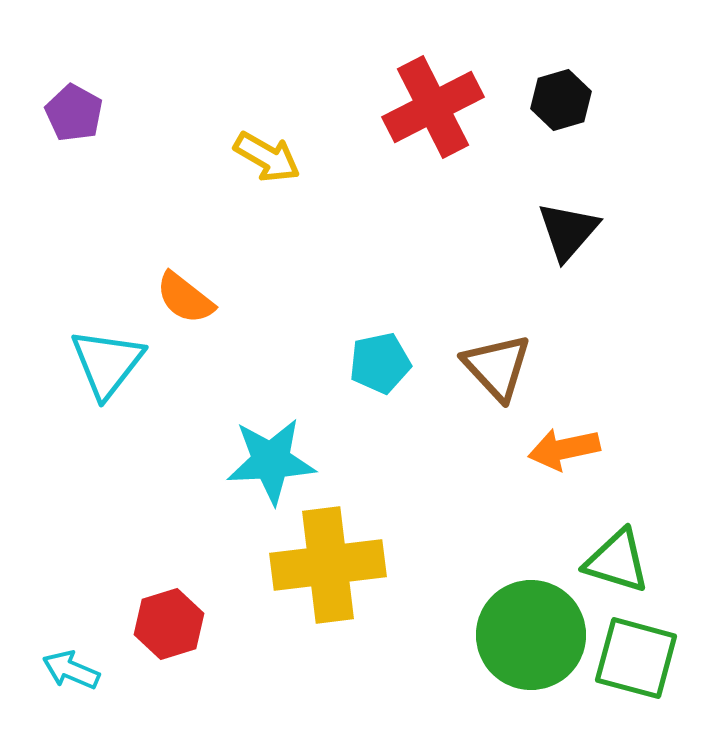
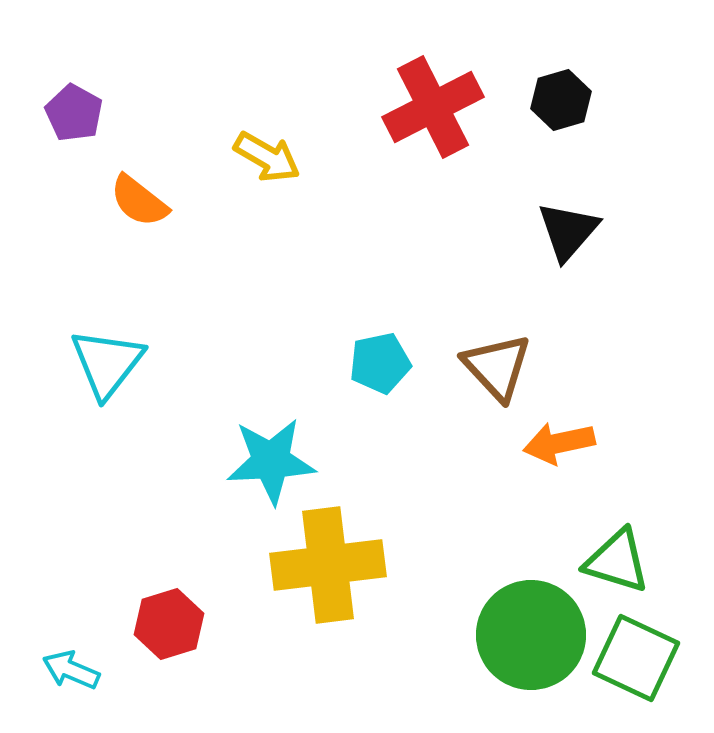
orange semicircle: moved 46 px left, 97 px up
orange arrow: moved 5 px left, 6 px up
green square: rotated 10 degrees clockwise
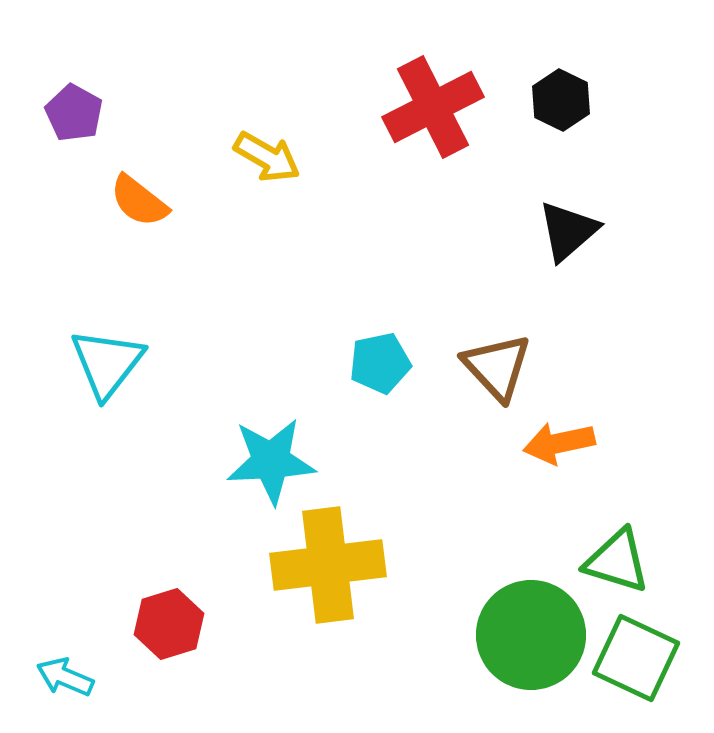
black hexagon: rotated 18 degrees counterclockwise
black triangle: rotated 8 degrees clockwise
cyan arrow: moved 6 px left, 7 px down
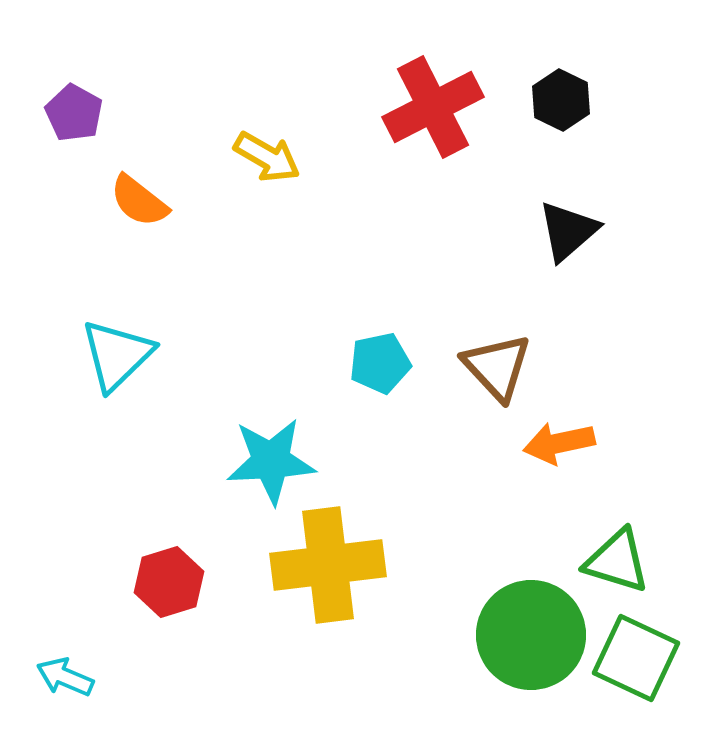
cyan triangle: moved 10 px right, 8 px up; rotated 8 degrees clockwise
red hexagon: moved 42 px up
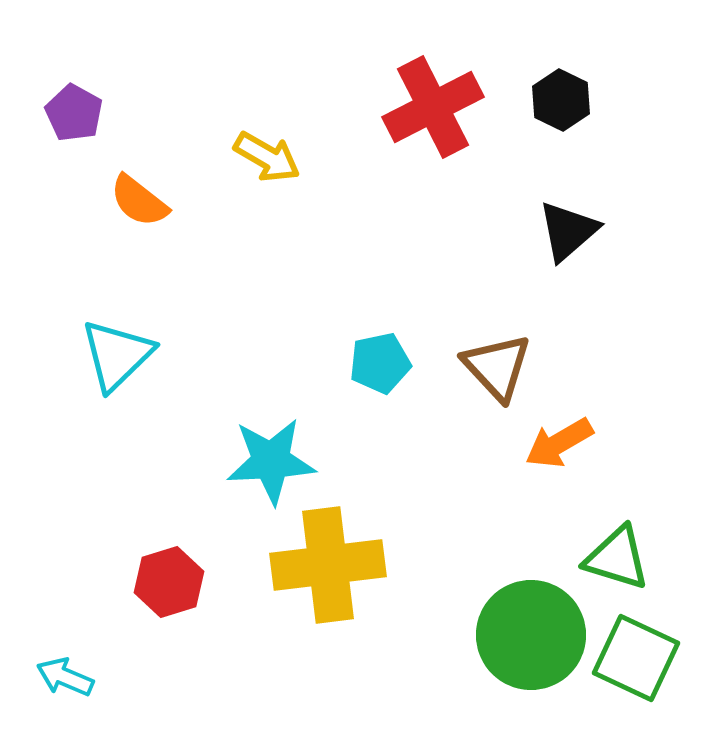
orange arrow: rotated 18 degrees counterclockwise
green triangle: moved 3 px up
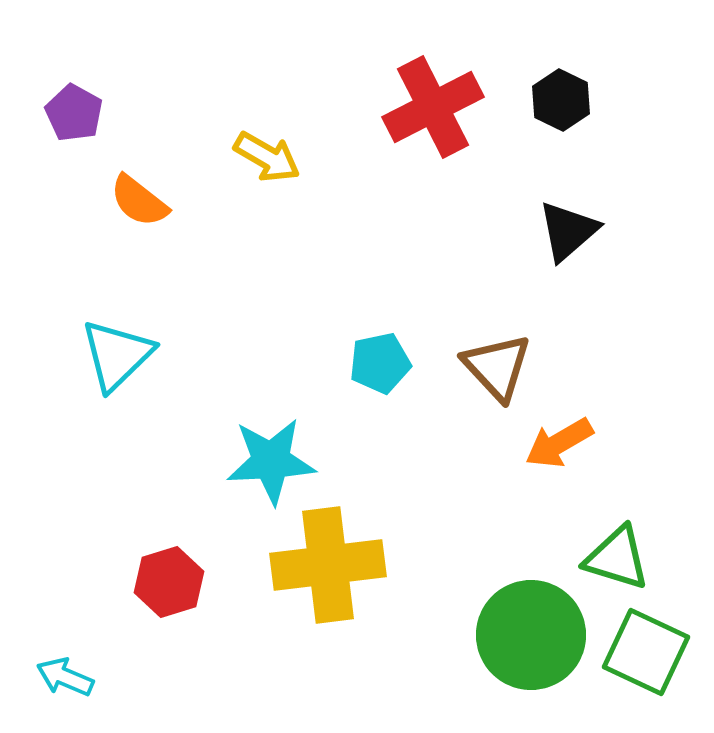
green square: moved 10 px right, 6 px up
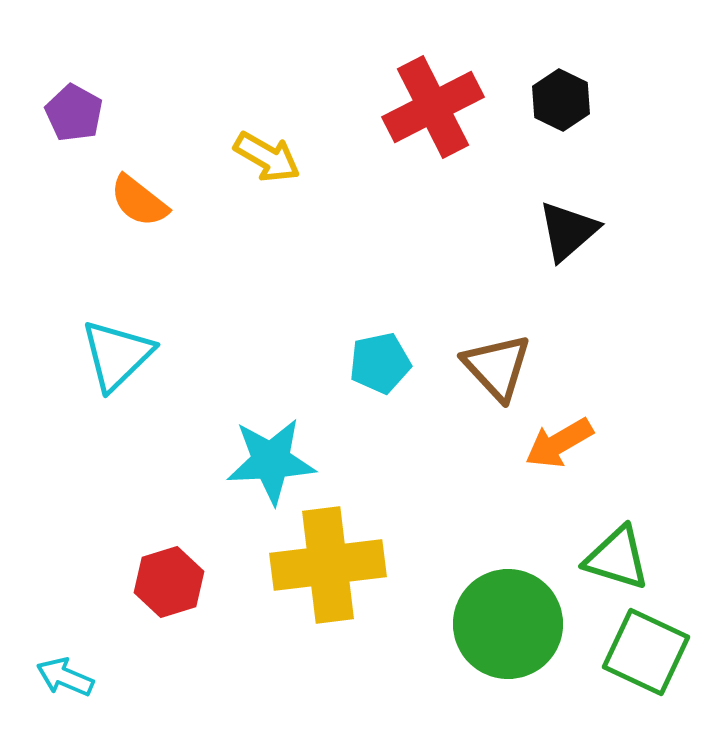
green circle: moved 23 px left, 11 px up
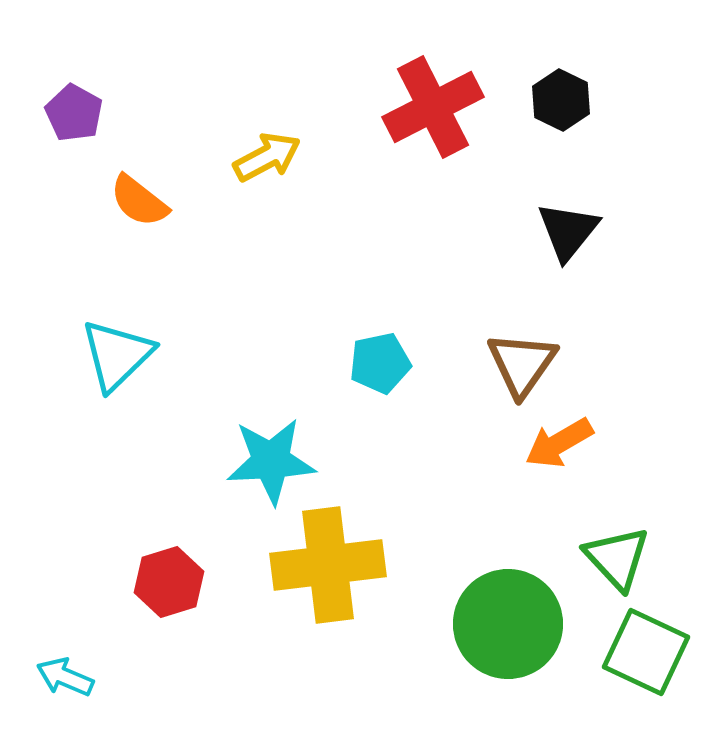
yellow arrow: rotated 58 degrees counterclockwise
black triangle: rotated 10 degrees counterclockwise
brown triangle: moved 25 px right, 3 px up; rotated 18 degrees clockwise
green triangle: rotated 30 degrees clockwise
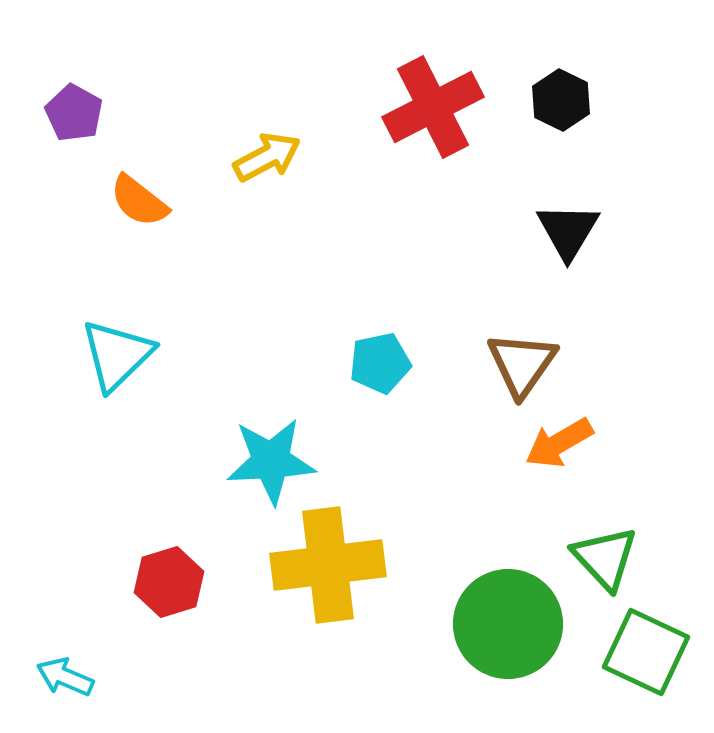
black triangle: rotated 8 degrees counterclockwise
green triangle: moved 12 px left
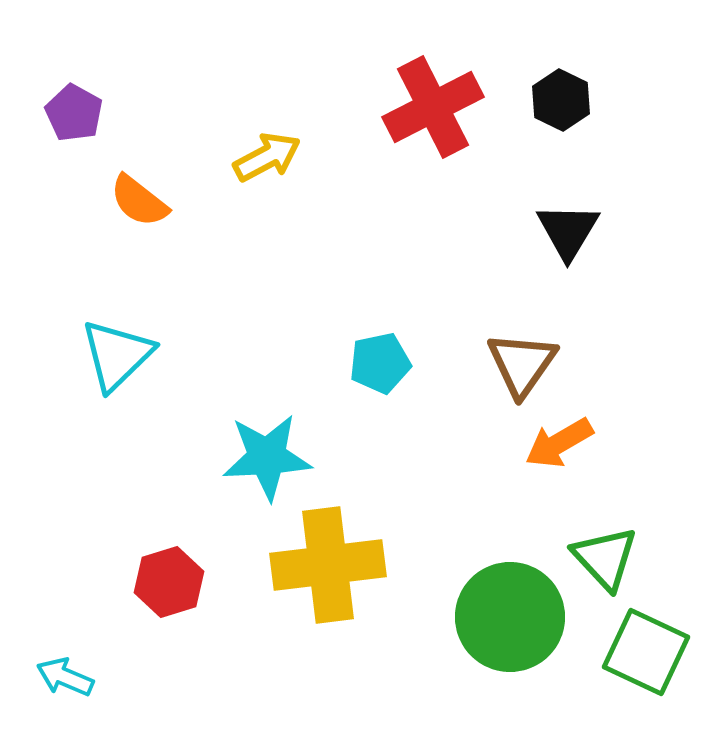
cyan star: moved 4 px left, 4 px up
green circle: moved 2 px right, 7 px up
